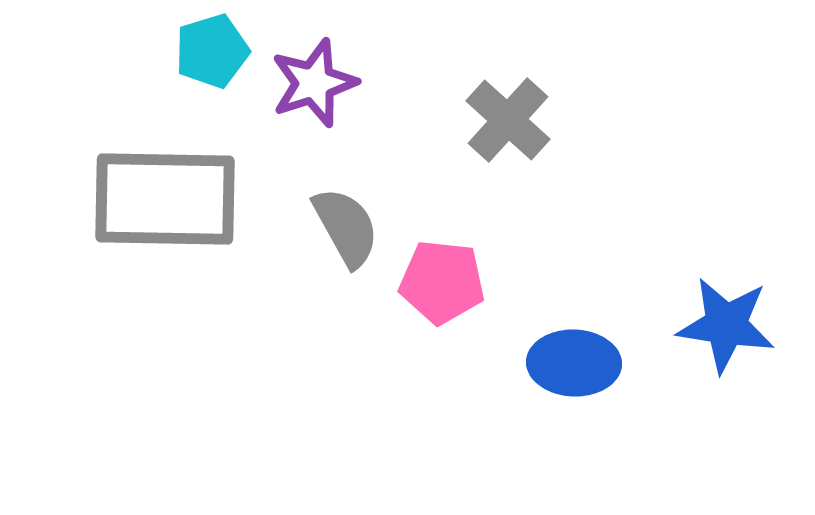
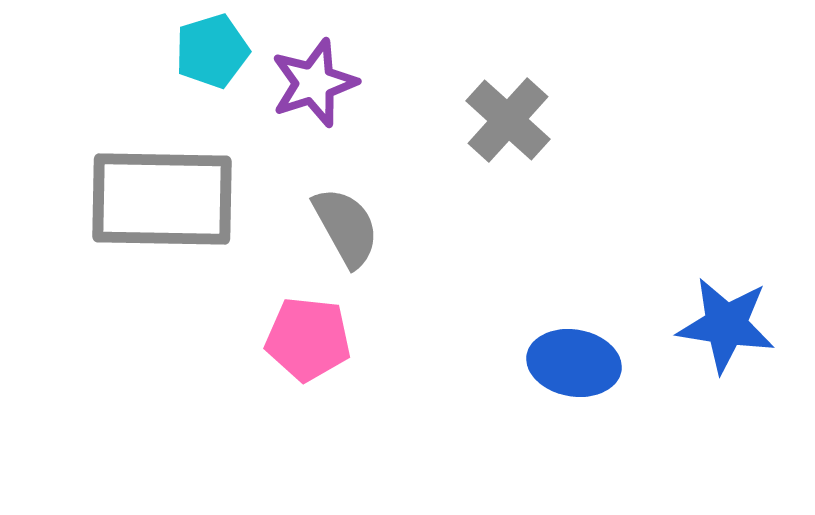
gray rectangle: moved 3 px left
pink pentagon: moved 134 px left, 57 px down
blue ellipse: rotated 8 degrees clockwise
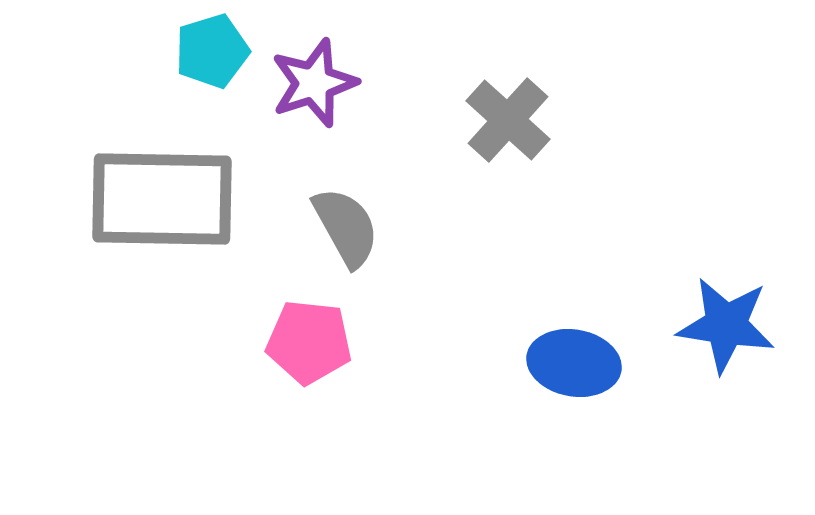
pink pentagon: moved 1 px right, 3 px down
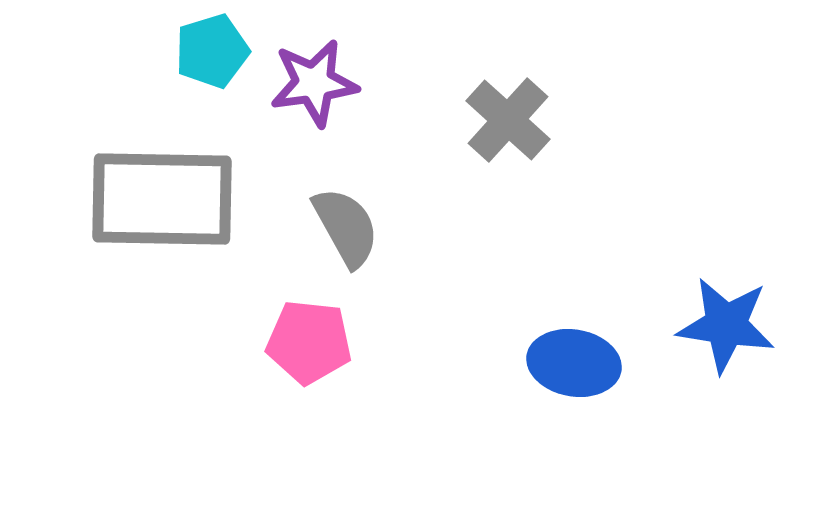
purple star: rotated 10 degrees clockwise
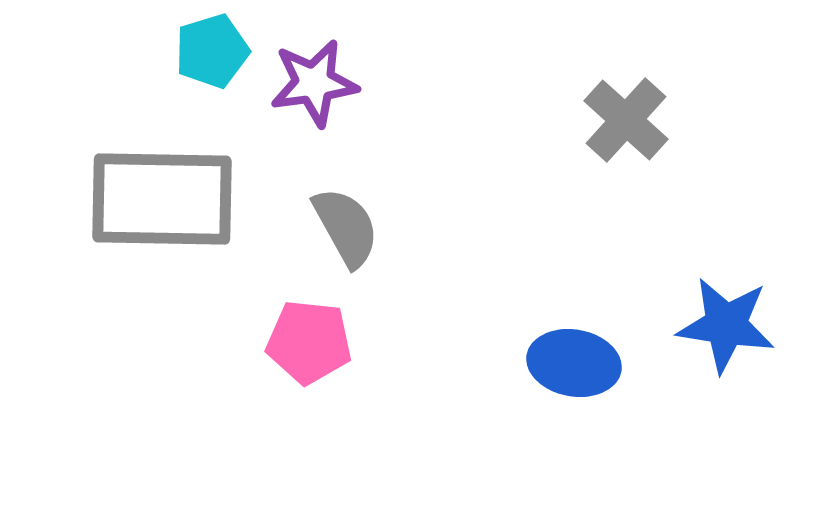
gray cross: moved 118 px right
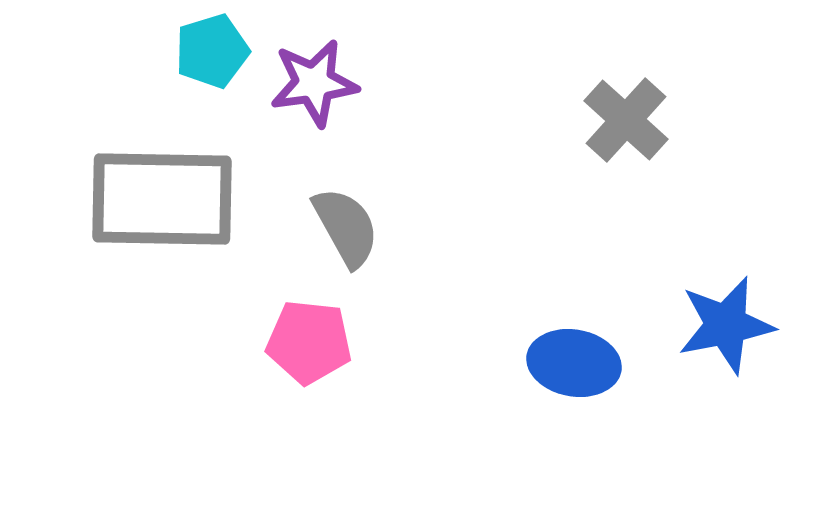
blue star: rotated 20 degrees counterclockwise
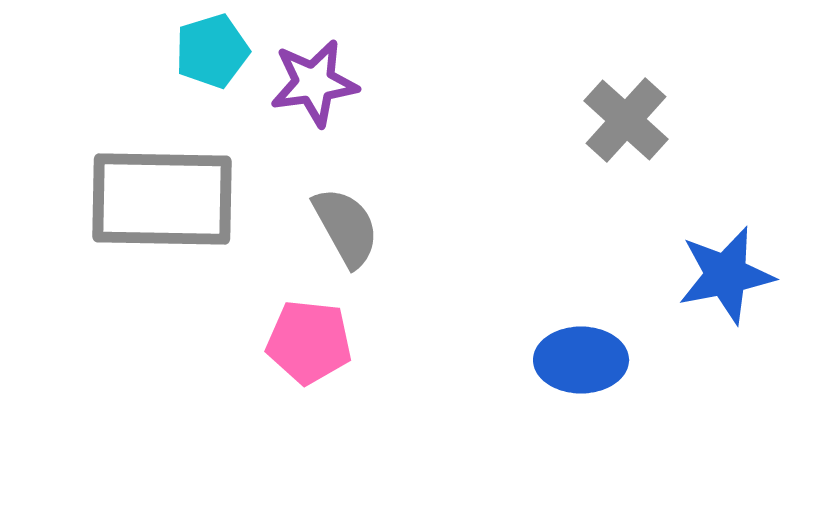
blue star: moved 50 px up
blue ellipse: moved 7 px right, 3 px up; rotated 10 degrees counterclockwise
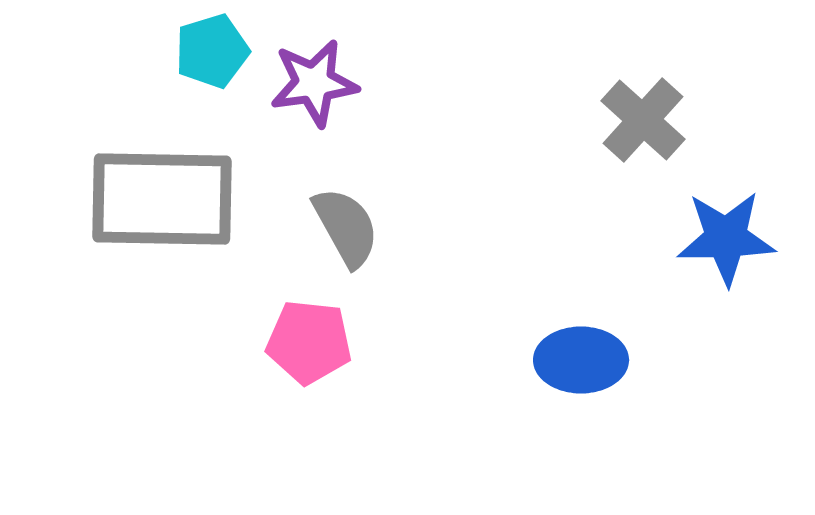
gray cross: moved 17 px right
blue star: moved 37 px up; rotated 10 degrees clockwise
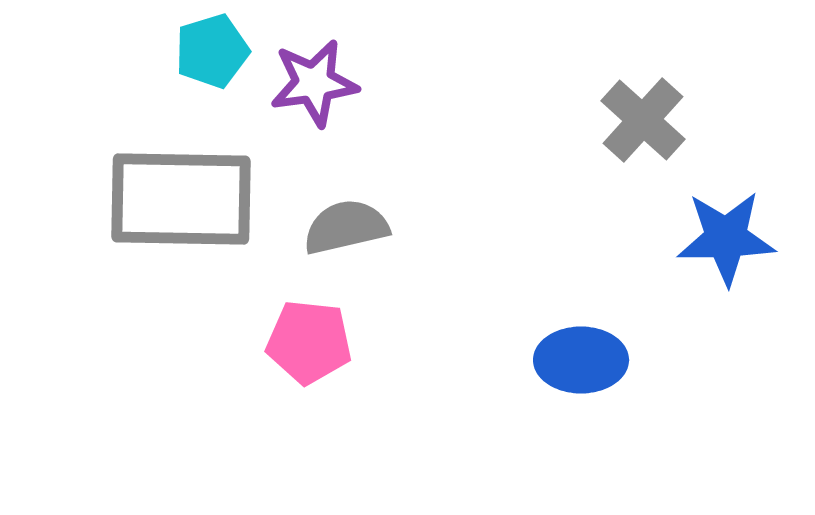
gray rectangle: moved 19 px right
gray semicircle: rotated 74 degrees counterclockwise
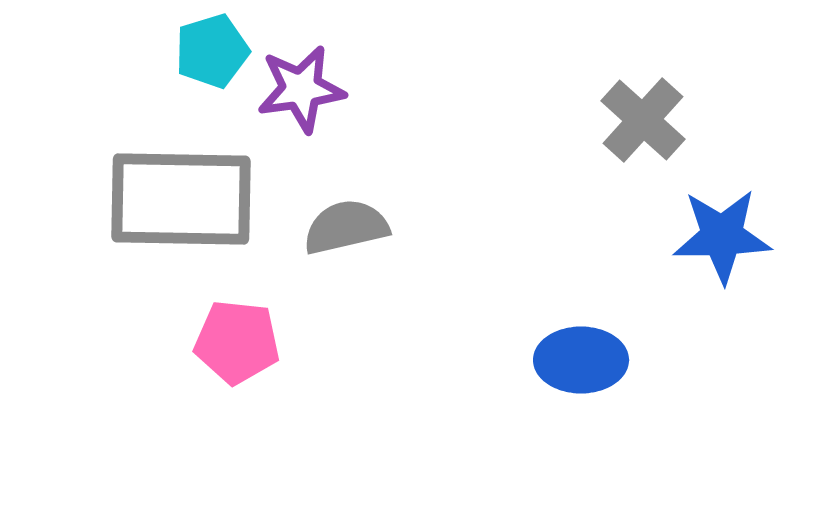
purple star: moved 13 px left, 6 px down
blue star: moved 4 px left, 2 px up
pink pentagon: moved 72 px left
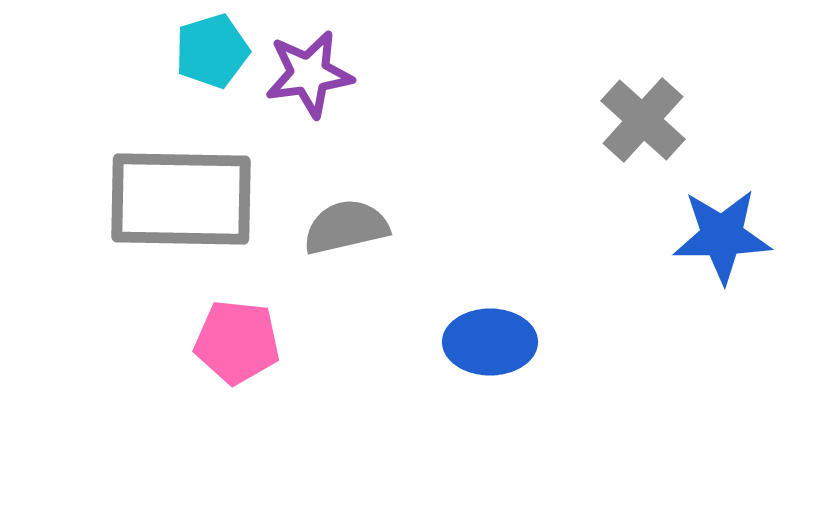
purple star: moved 8 px right, 15 px up
blue ellipse: moved 91 px left, 18 px up
